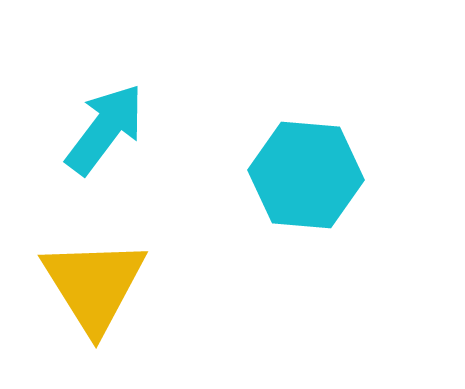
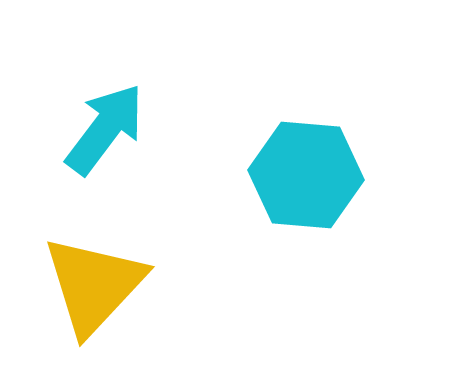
yellow triangle: rotated 15 degrees clockwise
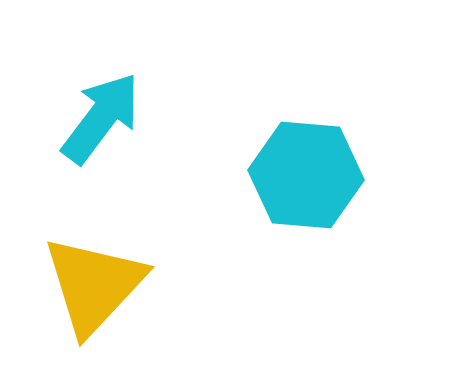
cyan arrow: moved 4 px left, 11 px up
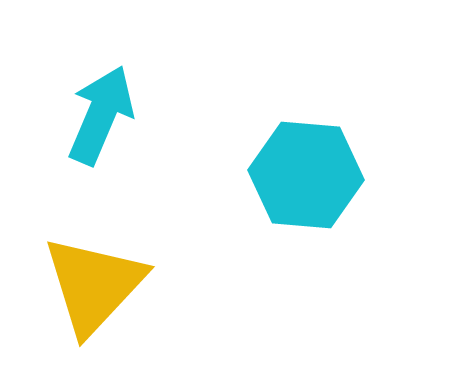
cyan arrow: moved 3 px up; rotated 14 degrees counterclockwise
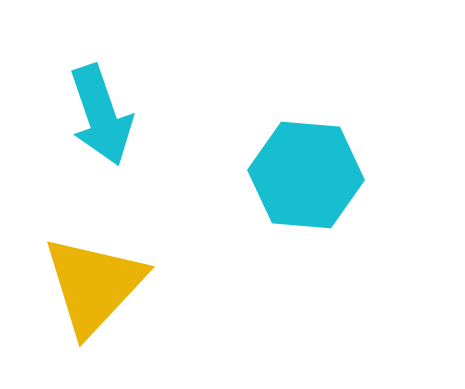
cyan arrow: rotated 138 degrees clockwise
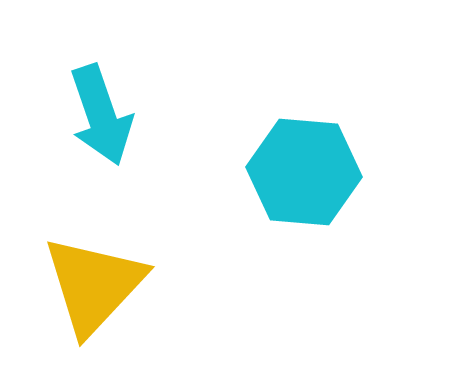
cyan hexagon: moved 2 px left, 3 px up
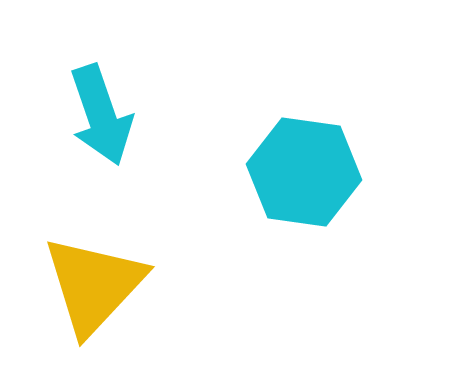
cyan hexagon: rotated 3 degrees clockwise
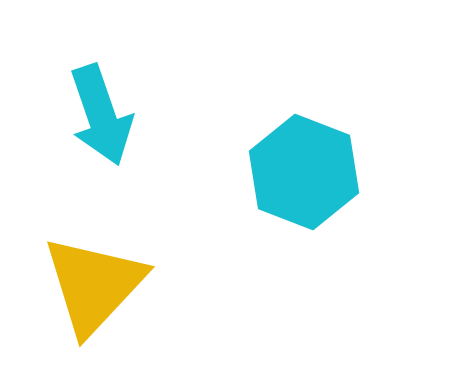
cyan hexagon: rotated 13 degrees clockwise
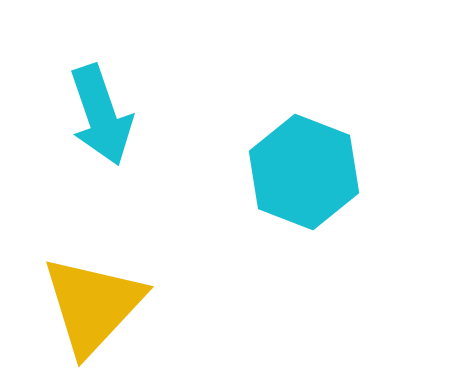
yellow triangle: moved 1 px left, 20 px down
